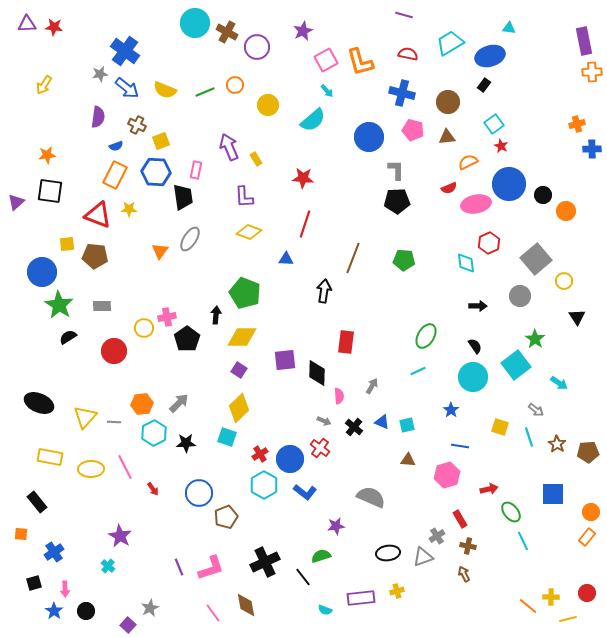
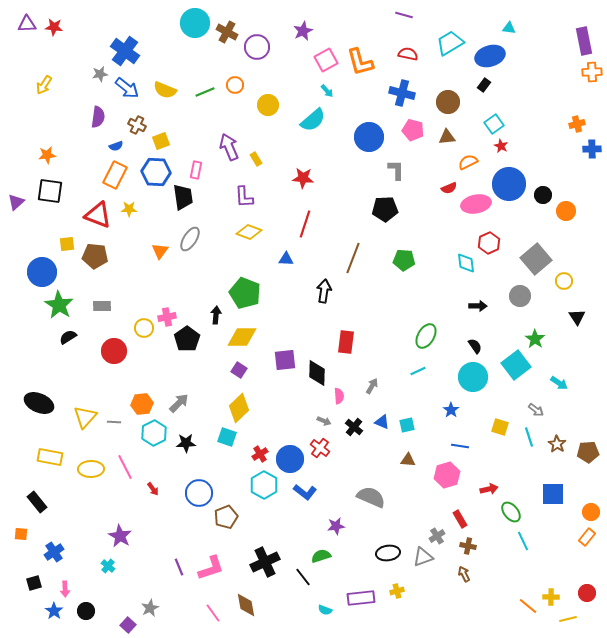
black pentagon at (397, 201): moved 12 px left, 8 px down
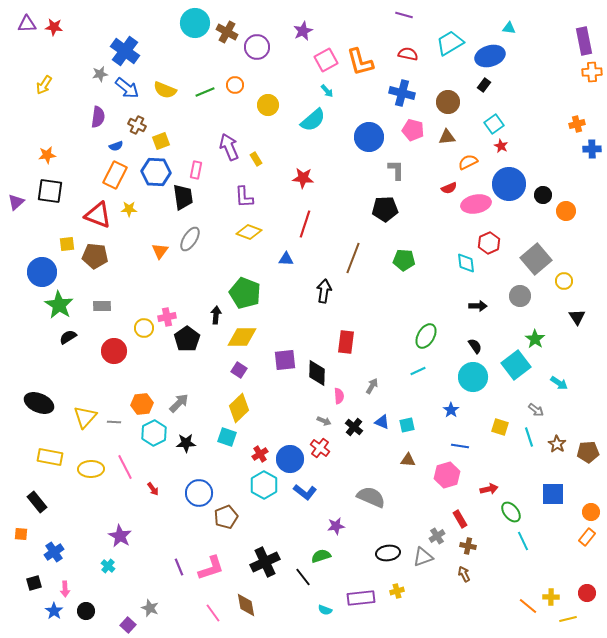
gray star at (150, 608): rotated 24 degrees counterclockwise
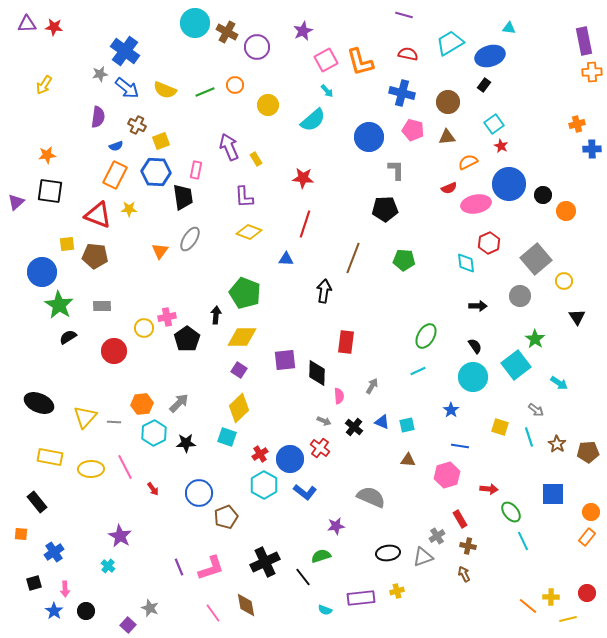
red arrow at (489, 489): rotated 18 degrees clockwise
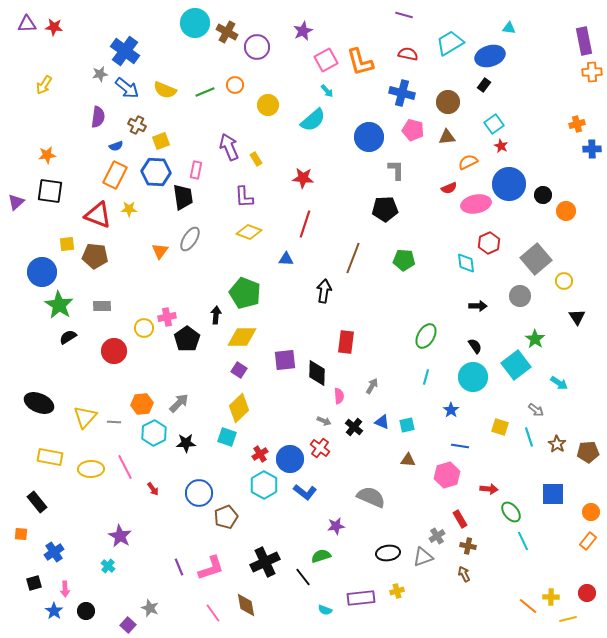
cyan line at (418, 371): moved 8 px right, 6 px down; rotated 49 degrees counterclockwise
orange rectangle at (587, 537): moved 1 px right, 4 px down
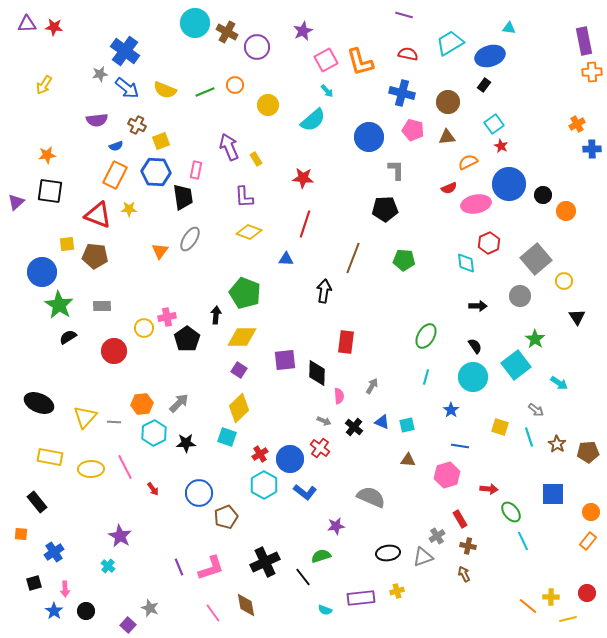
purple semicircle at (98, 117): moved 1 px left, 3 px down; rotated 75 degrees clockwise
orange cross at (577, 124): rotated 14 degrees counterclockwise
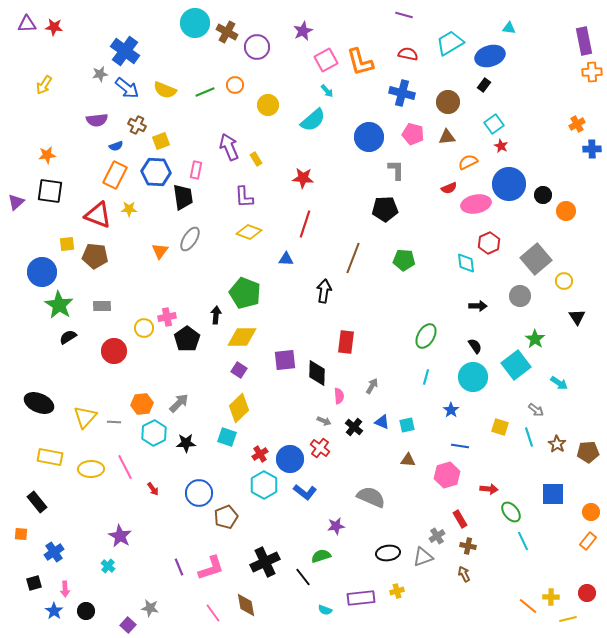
pink pentagon at (413, 130): moved 4 px down
gray star at (150, 608): rotated 12 degrees counterclockwise
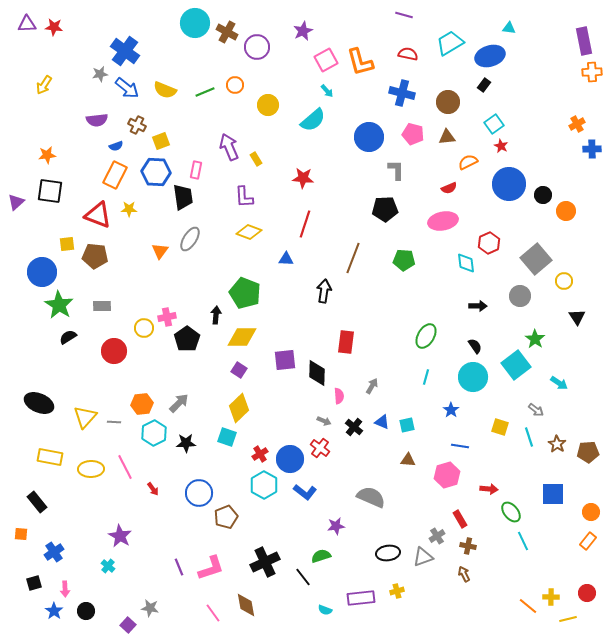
pink ellipse at (476, 204): moved 33 px left, 17 px down
